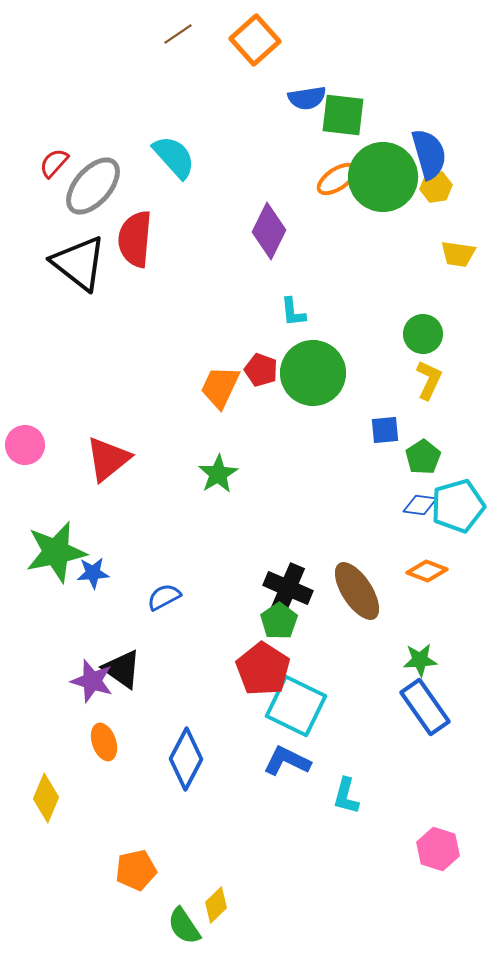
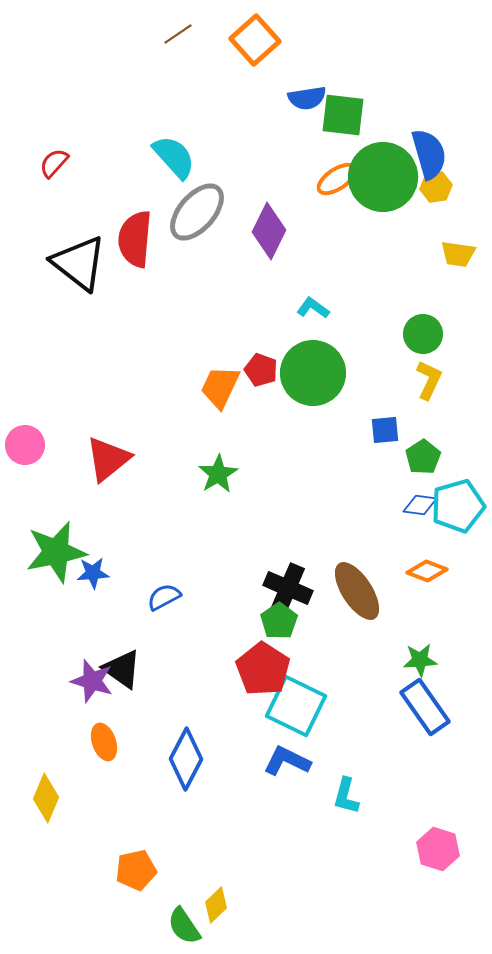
gray ellipse at (93, 186): moved 104 px right, 26 px down
cyan L-shape at (293, 312): moved 20 px right, 4 px up; rotated 132 degrees clockwise
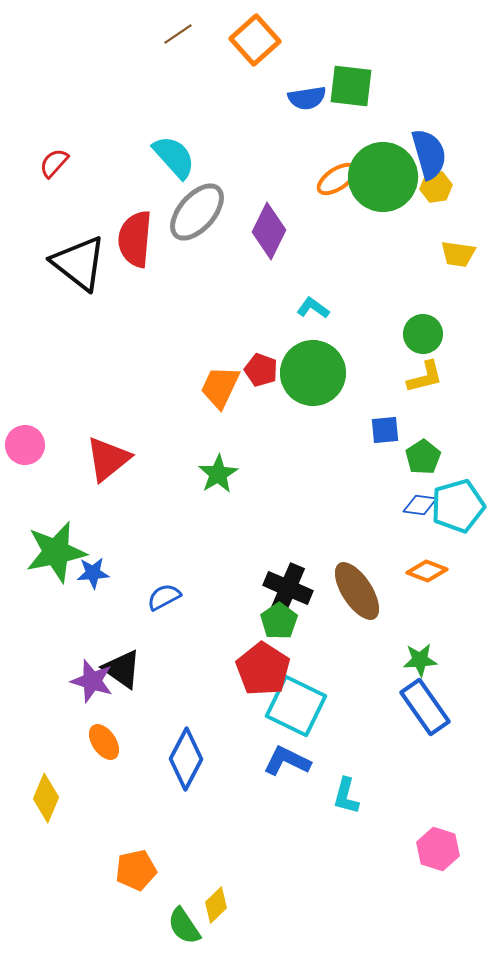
green square at (343, 115): moved 8 px right, 29 px up
yellow L-shape at (429, 380): moved 4 px left, 3 px up; rotated 51 degrees clockwise
orange ellipse at (104, 742): rotated 15 degrees counterclockwise
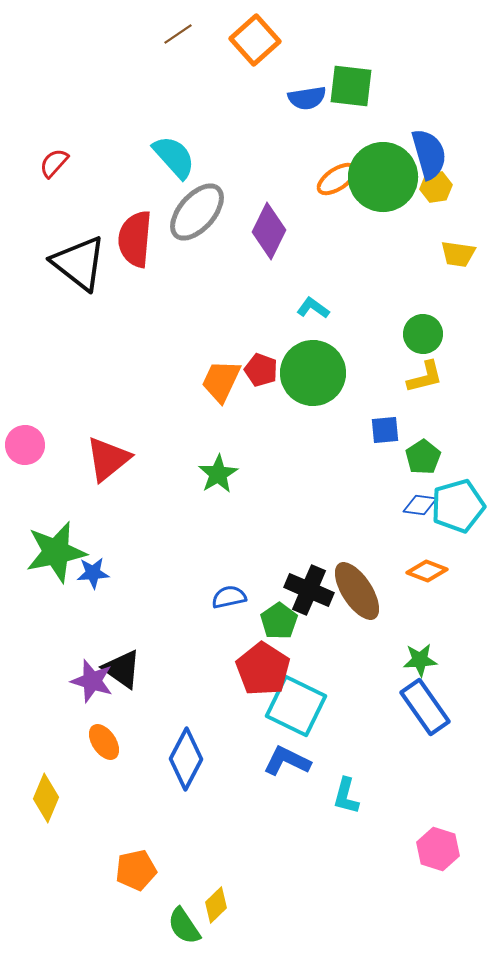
orange trapezoid at (220, 387): moved 1 px right, 6 px up
black cross at (288, 588): moved 21 px right, 2 px down
blue semicircle at (164, 597): moved 65 px right; rotated 16 degrees clockwise
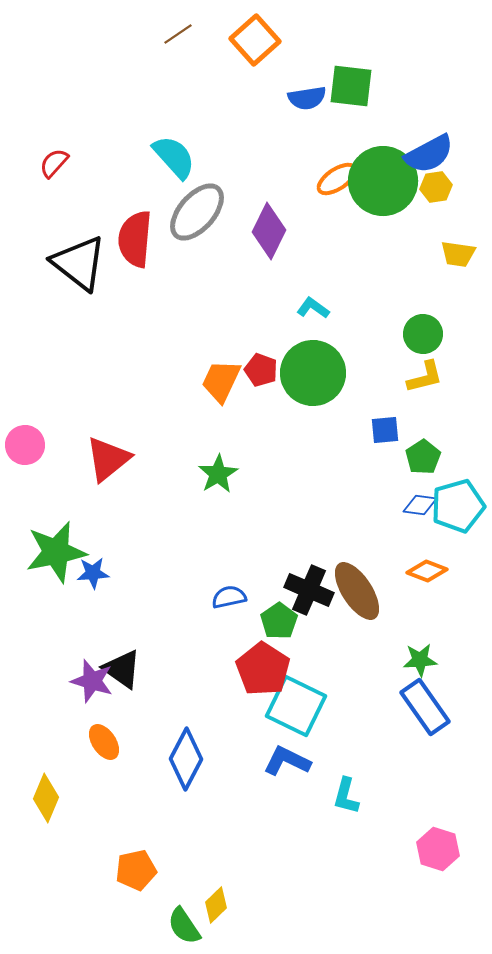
blue semicircle at (429, 154): rotated 78 degrees clockwise
green circle at (383, 177): moved 4 px down
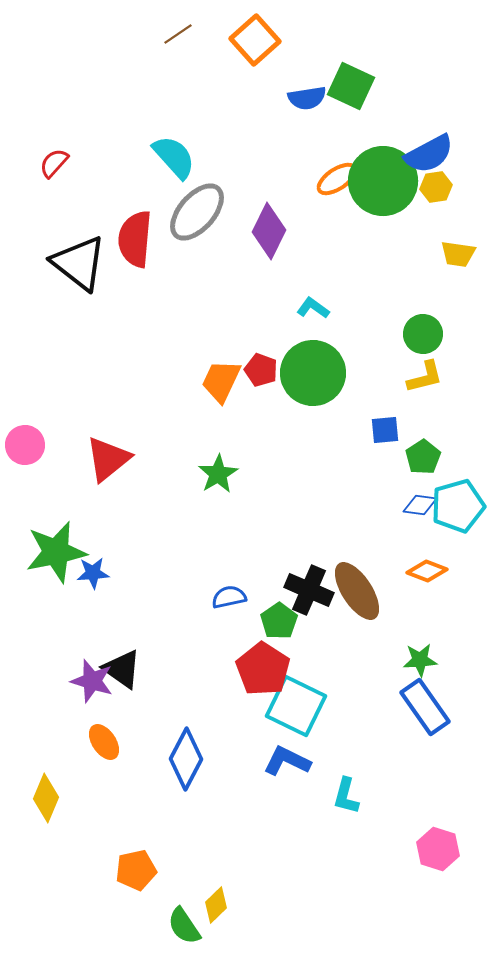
green square at (351, 86): rotated 18 degrees clockwise
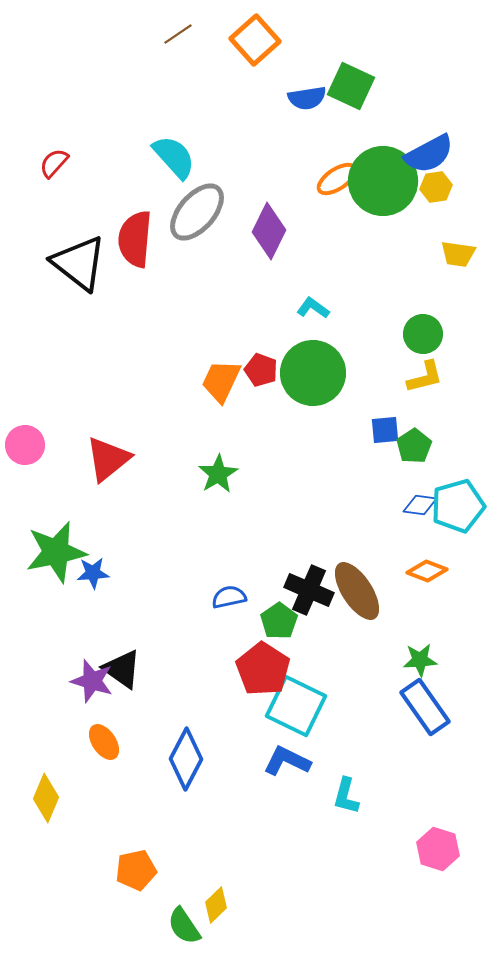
green pentagon at (423, 457): moved 9 px left, 11 px up
